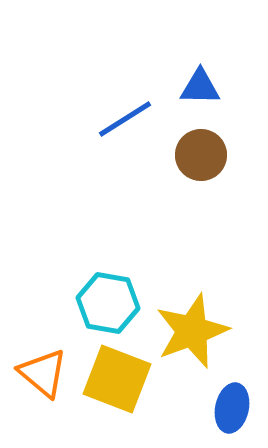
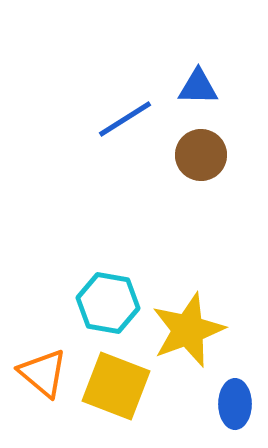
blue triangle: moved 2 px left
yellow star: moved 4 px left, 1 px up
yellow square: moved 1 px left, 7 px down
blue ellipse: moved 3 px right, 4 px up; rotated 12 degrees counterclockwise
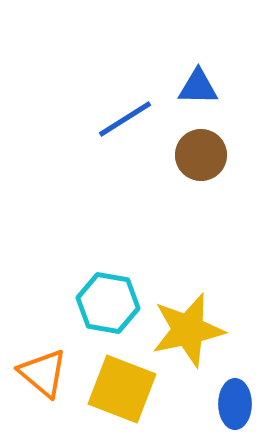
yellow star: rotated 8 degrees clockwise
yellow square: moved 6 px right, 3 px down
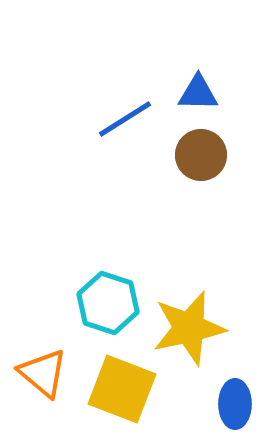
blue triangle: moved 6 px down
cyan hexagon: rotated 8 degrees clockwise
yellow star: moved 1 px right, 2 px up
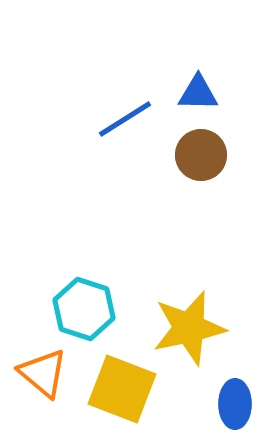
cyan hexagon: moved 24 px left, 6 px down
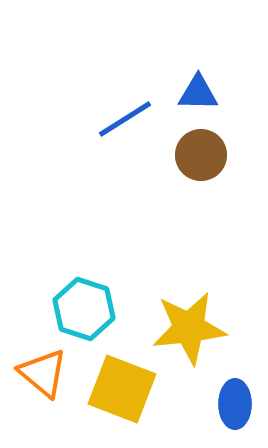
yellow star: rotated 6 degrees clockwise
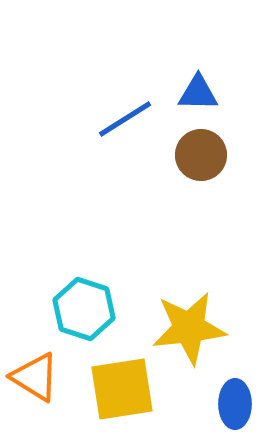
orange triangle: moved 8 px left, 4 px down; rotated 8 degrees counterclockwise
yellow square: rotated 30 degrees counterclockwise
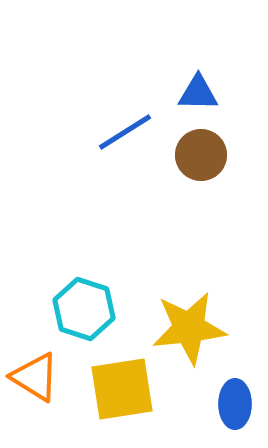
blue line: moved 13 px down
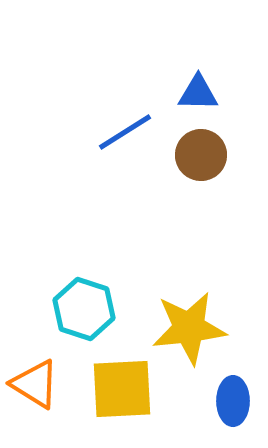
orange triangle: moved 7 px down
yellow square: rotated 6 degrees clockwise
blue ellipse: moved 2 px left, 3 px up
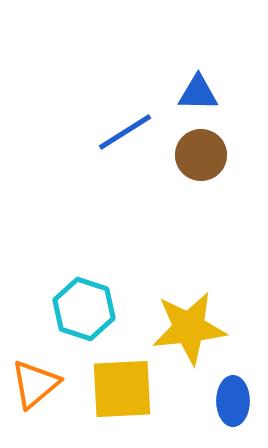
orange triangle: rotated 48 degrees clockwise
